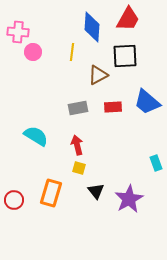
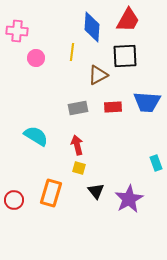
red trapezoid: moved 1 px down
pink cross: moved 1 px left, 1 px up
pink circle: moved 3 px right, 6 px down
blue trapezoid: rotated 36 degrees counterclockwise
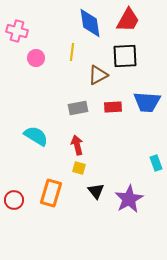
blue diamond: moved 2 px left, 4 px up; rotated 12 degrees counterclockwise
pink cross: rotated 10 degrees clockwise
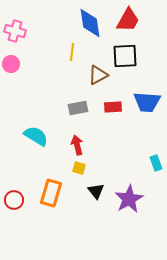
pink cross: moved 2 px left
pink circle: moved 25 px left, 6 px down
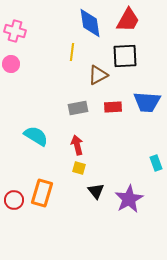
orange rectangle: moved 9 px left
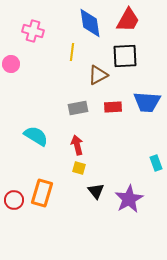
pink cross: moved 18 px right
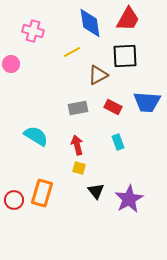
red trapezoid: moved 1 px up
yellow line: rotated 54 degrees clockwise
red rectangle: rotated 30 degrees clockwise
cyan rectangle: moved 38 px left, 21 px up
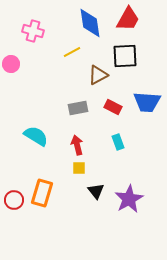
yellow square: rotated 16 degrees counterclockwise
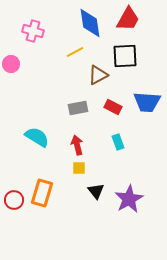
yellow line: moved 3 px right
cyan semicircle: moved 1 px right, 1 px down
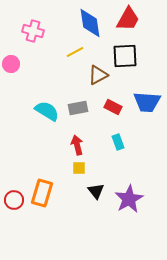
cyan semicircle: moved 10 px right, 26 px up
